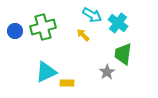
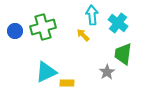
cyan arrow: rotated 126 degrees counterclockwise
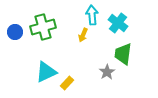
blue circle: moved 1 px down
yellow arrow: rotated 112 degrees counterclockwise
yellow rectangle: rotated 48 degrees counterclockwise
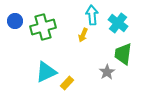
blue circle: moved 11 px up
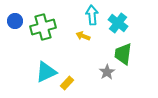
yellow arrow: moved 1 px down; rotated 88 degrees clockwise
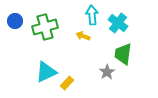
green cross: moved 2 px right
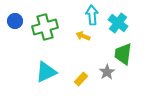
yellow rectangle: moved 14 px right, 4 px up
